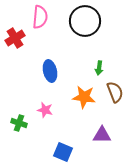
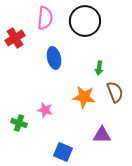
pink semicircle: moved 5 px right, 1 px down
blue ellipse: moved 4 px right, 13 px up
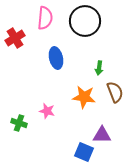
blue ellipse: moved 2 px right
pink star: moved 2 px right, 1 px down
blue square: moved 21 px right
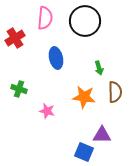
green arrow: rotated 24 degrees counterclockwise
brown semicircle: rotated 20 degrees clockwise
green cross: moved 34 px up
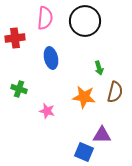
red cross: rotated 24 degrees clockwise
blue ellipse: moved 5 px left
brown semicircle: rotated 15 degrees clockwise
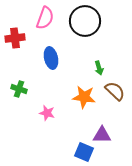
pink semicircle: rotated 15 degrees clockwise
brown semicircle: moved 1 px up; rotated 60 degrees counterclockwise
pink star: moved 2 px down
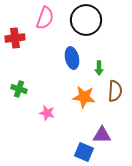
black circle: moved 1 px right, 1 px up
blue ellipse: moved 21 px right
green arrow: rotated 16 degrees clockwise
brown semicircle: rotated 50 degrees clockwise
